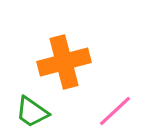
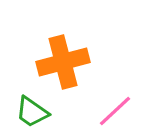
orange cross: moved 1 px left
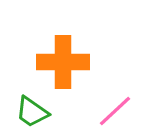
orange cross: rotated 15 degrees clockwise
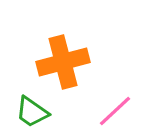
orange cross: rotated 15 degrees counterclockwise
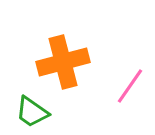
pink line: moved 15 px right, 25 px up; rotated 12 degrees counterclockwise
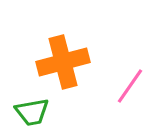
green trapezoid: rotated 45 degrees counterclockwise
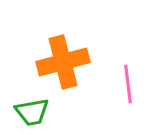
pink line: moved 2 px left, 2 px up; rotated 42 degrees counterclockwise
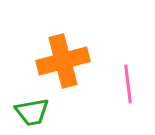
orange cross: moved 1 px up
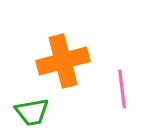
pink line: moved 6 px left, 5 px down
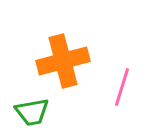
pink line: moved 2 px up; rotated 24 degrees clockwise
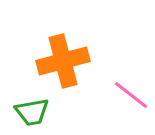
pink line: moved 9 px right, 8 px down; rotated 69 degrees counterclockwise
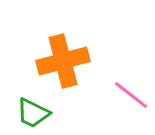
green trapezoid: moved 1 px right, 1 px down; rotated 36 degrees clockwise
